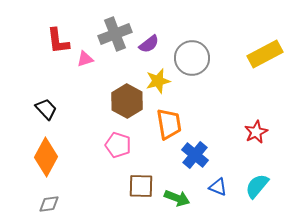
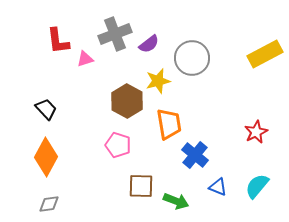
green arrow: moved 1 px left, 3 px down
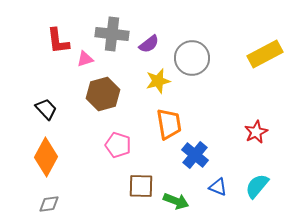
gray cross: moved 3 px left; rotated 28 degrees clockwise
brown hexagon: moved 24 px left, 7 px up; rotated 16 degrees clockwise
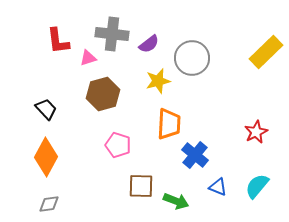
yellow rectangle: moved 1 px right, 2 px up; rotated 16 degrees counterclockwise
pink triangle: moved 3 px right, 1 px up
orange trapezoid: rotated 12 degrees clockwise
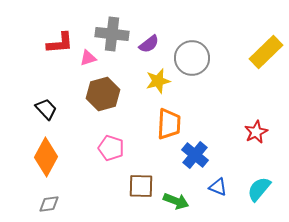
red L-shape: moved 2 px right, 2 px down; rotated 88 degrees counterclockwise
pink pentagon: moved 7 px left, 3 px down
cyan semicircle: moved 2 px right, 3 px down
